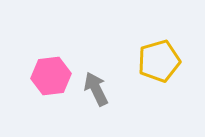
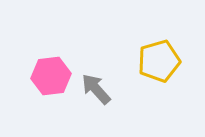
gray arrow: rotated 16 degrees counterclockwise
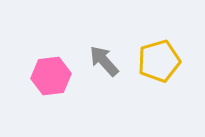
gray arrow: moved 8 px right, 28 px up
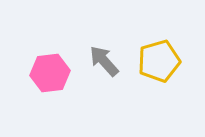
pink hexagon: moved 1 px left, 3 px up
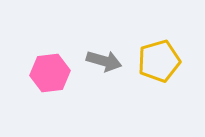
gray arrow: rotated 148 degrees clockwise
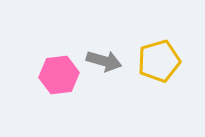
pink hexagon: moved 9 px right, 2 px down
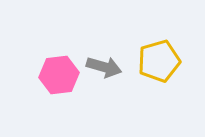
gray arrow: moved 6 px down
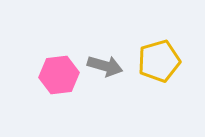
gray arrow: moved 1 px right, 1 px up
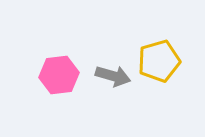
gray arrow: moved 8 px right, 10 px down
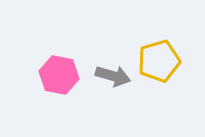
pink hexagon: rotated 18 degrees clockwise
